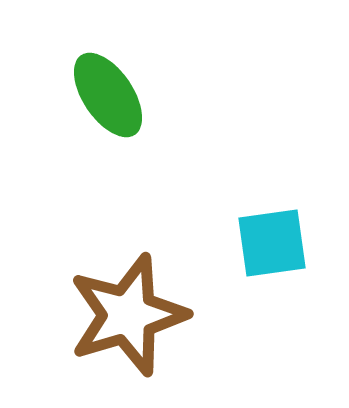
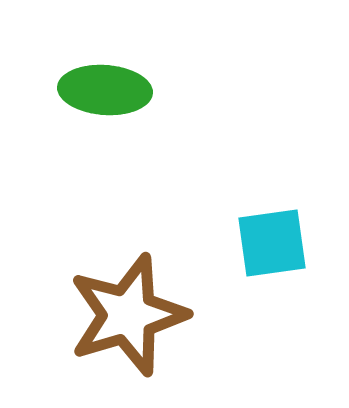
green ellipse: moved 3 px left, 5 px up; rotated 52 degrees counterclockwise
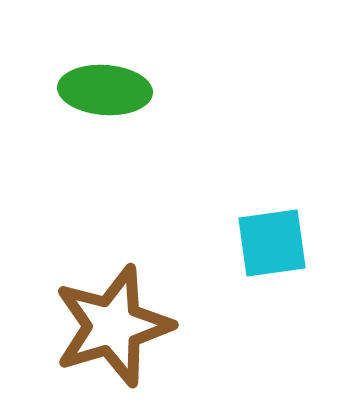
brown star: moved 15 px left, 11 px down
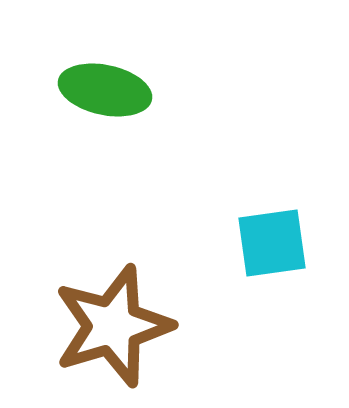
green ellipse: rotated 8 degrees clockwise
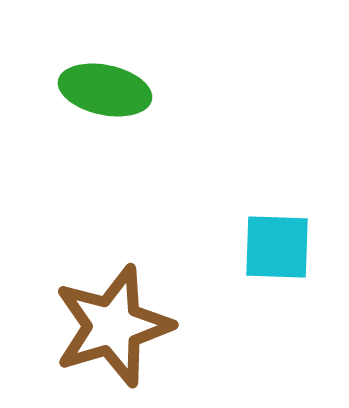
cyan square: moved 5 px right, 4 px down; rotated 10 degrees clockwise
